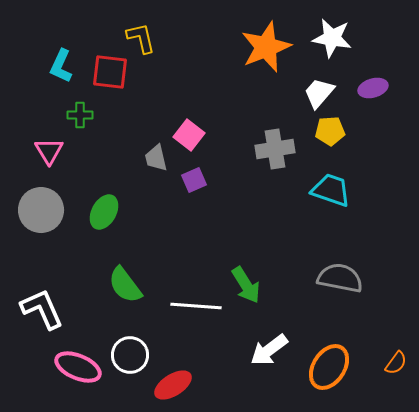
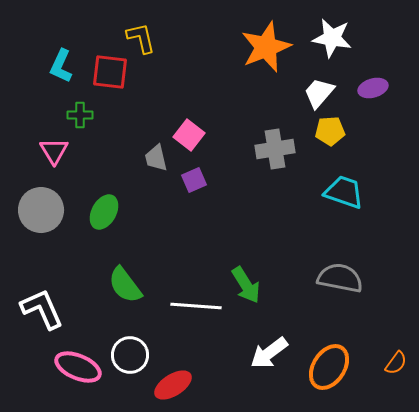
pink triangle: moved 5 px right
cyan trapezoid: moved 13 px right, 2 px down
white arrow: moved 3 px down
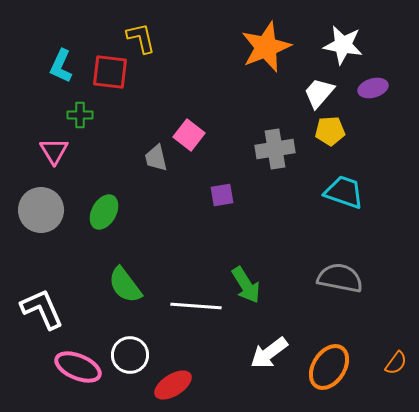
white star: moved 11 px right, 7 px down
purple square: moved 28 px right, 15 px down; rotated 15 degrees clockwise
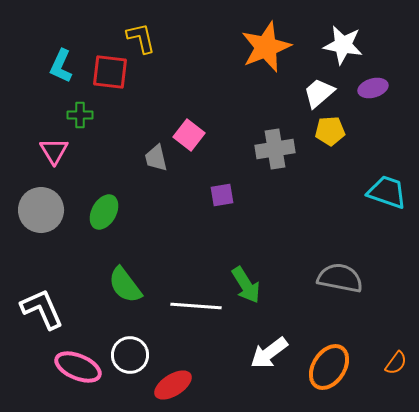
white trapezoid: rotated 8 degrees clockwise
cyan trapezoid: moved 43 px right
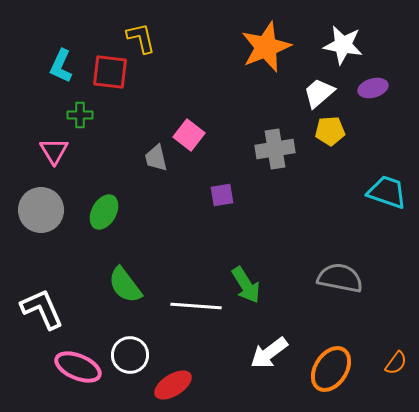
orange ellipse: moved 2 px right, 2 px down
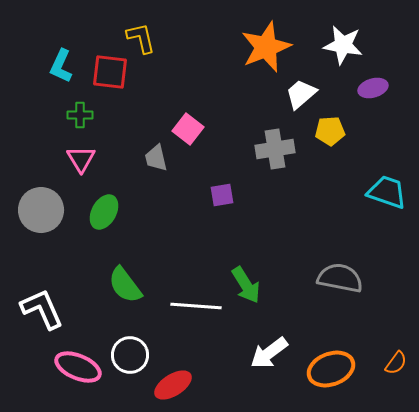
white trapezoid: moved 18 px left, 1 px down
pink square: moved 1 px left, 6 px up
pink triangle: moved 27 px right, 8 px down
orange ellipse: rotated 36 degrees clockwise
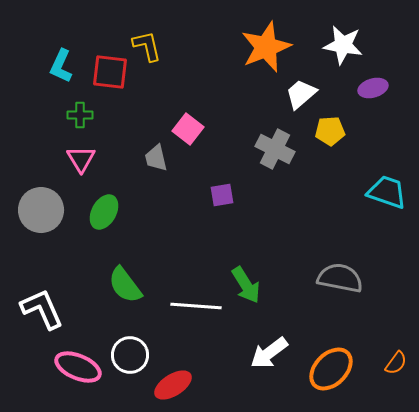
yellow L-shape: moved 6 px right, 8 px down
gray cross: rotated 36 degrees clockwise
orange ellipse: rotated 24 degrees counterclockwise
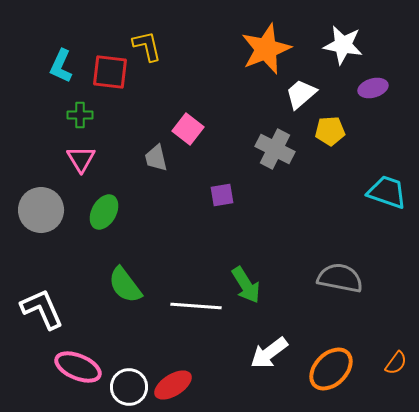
orange star: moved 2 px down
white circle: moved 1 px left, 32 px down
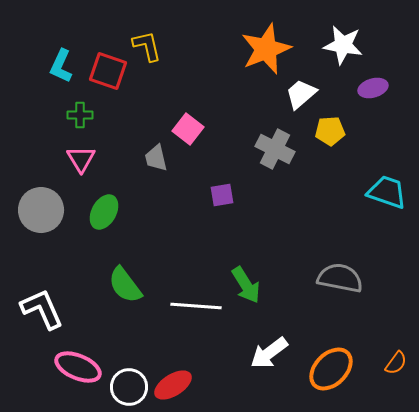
red square: moved 2 px left, 1 px up; rotated 12 degrees clockwise
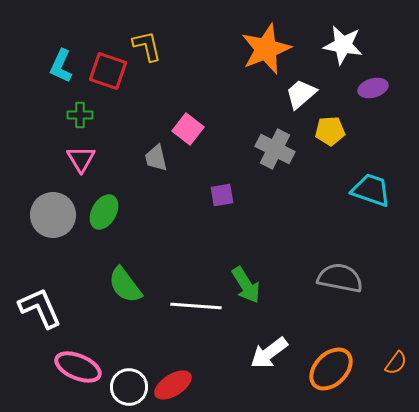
cyan trapezoid: moved 16 px left, 2 px up
gray circle: moved 12 px right, 5 px down
white L-shape: moved 2 px left, 1 px up
